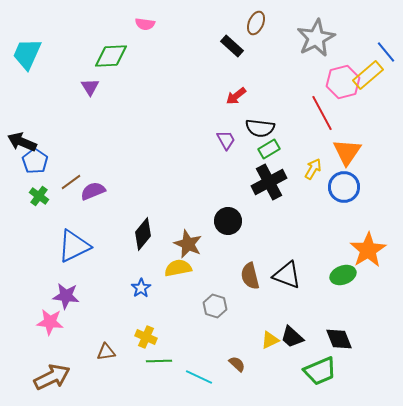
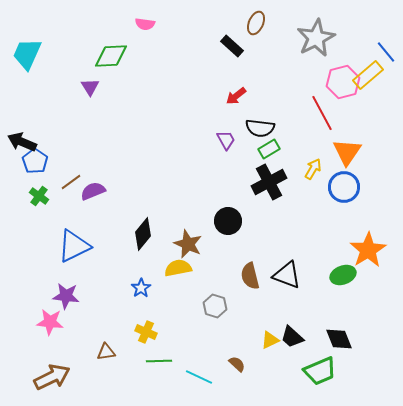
yellow cross at (146, 337): moved 5 px up
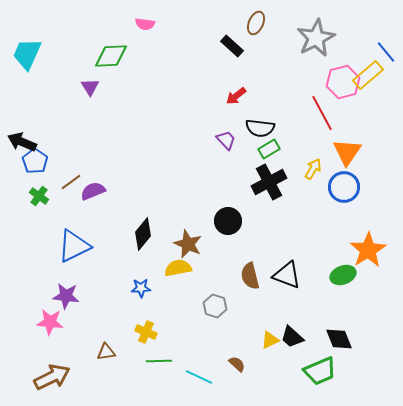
purple trapezoid at (226, 140): rotated 15 degrees counterclockwise
blue star at (141, 288): rotated 30 degrees clockwise
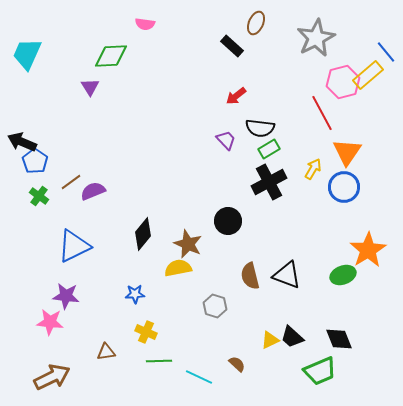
blue star at (141, 288): moved 6 px left, 6 px down
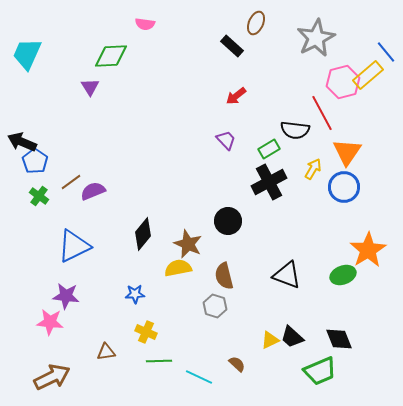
black semicircle at (260, 128): moved 35 px right, 2 px down
brown semicircle at (250, 276): moved 26 px left
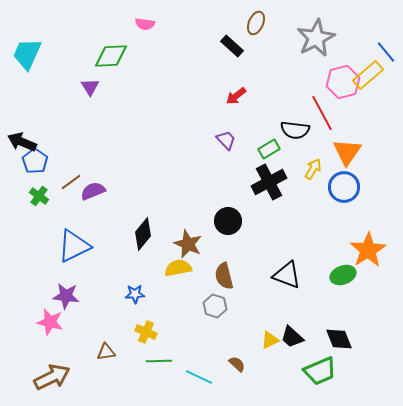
pink star at (50, 322): rotated 8 degrees clockwise
